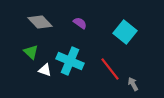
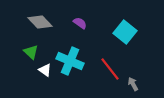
white triangle: rotated 16 degrees clockwise
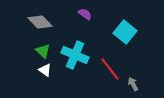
purple semicircle: moved 5 px right, 9 px up
green triangle: moved 12 px right, 1 px up
cyan cross: moved 5 px right, 6 px up
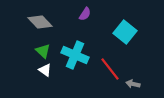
purple semicircle: rotated 88 degrees clockwise
gray arrow: rotated 48 degrees counterclockwise
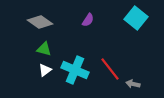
purple semicircle: moved 3 px right, 6 px down
gray diamond: rotated 10 degrees counterclockwise
cyan square: moved 11 px right, 14 px up
green triangle: moved 1 px right, 2 px up; rotated 28 degrees counterclockwise
cyan cross: moved 15 px down
white triangle: rotated 48 degrees clockwise
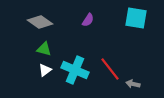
cyan square: rotated 30 degrees counterclockwise
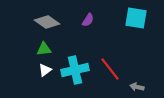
gray diamond: moved 7 px right
green triangle: rotated 21 degrees counterclockwise
cyan cross: rotated 36 degrees counterclockwise
gray arrow: moved 4 px right, 3 px down
